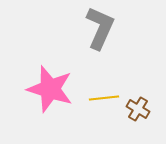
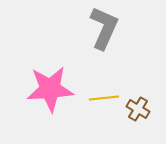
gray L-shape: moved 4 px right
pink star: rotated 21 degrees counterclockwise
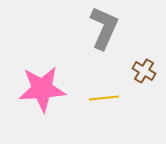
pink star: moved 8 px left
brown cross: moved 6 px right, 38 px up
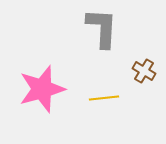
gray L-shape: moved 2 px left; rotated 21 degrees counterclockwise
pink star: rotated 12 degrees counterclockwise
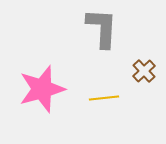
brown cross: rotated 15 degrees clockwise
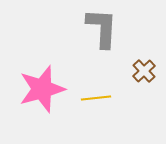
yellow line: moved 8 px left
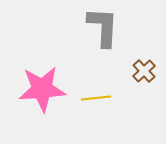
gray L-shape: moved 1 px right, 1 px up
pink star: rotated 12 degrees clockwise
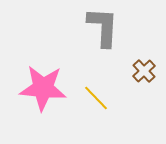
pink star: moved 1 px right, 1 px up; rotated 9 degrees clockwise
yellow line: rotated 52 degrees clockwise
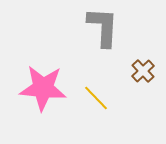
brown cross: moved 1 px left
